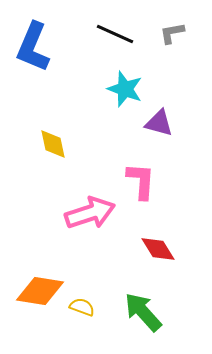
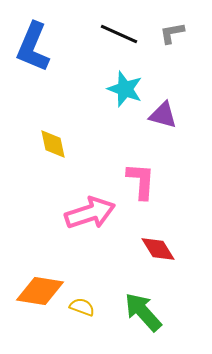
black line: moved 4 px right
purple triangle: moved 4 px right, 8 px up
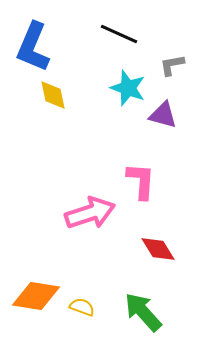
gray L-shape: moved 32 px down
cyan star: moved 3 px right, 1 px up
yellow diamond: moved 49 px up
orange diamond: moved 4 px left, 5 px down
